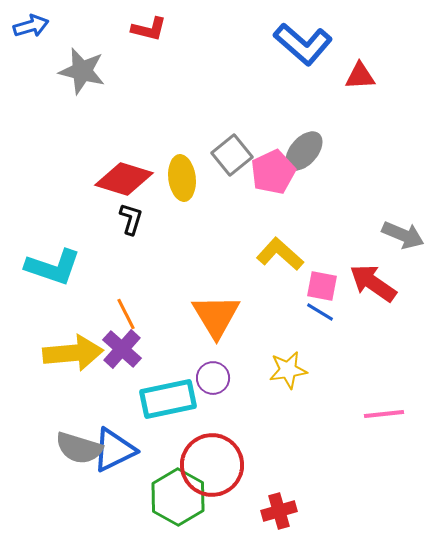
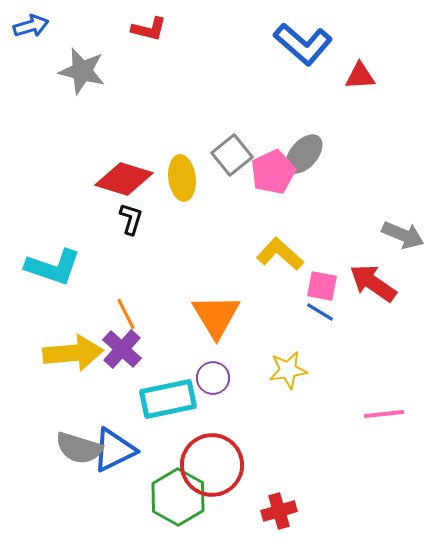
gray ellipse: moved 3 px down
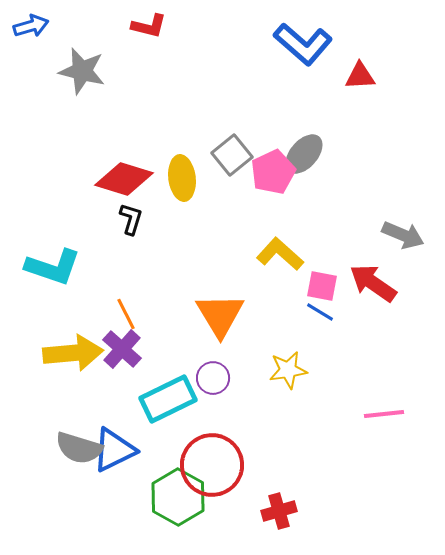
red L-shape: moved 3 px up
orange triangle: moved 4 px right, 1 px up
cyan rectangle: rotated 14 degrees counterclockwise
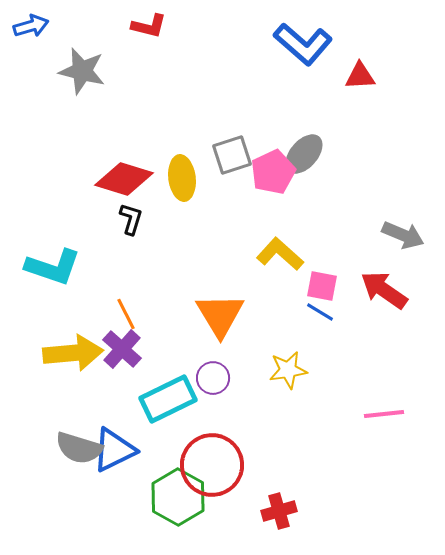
gray square: rotated 21 degrees clockwise
red arrow: moved 11 px right, 7 px down
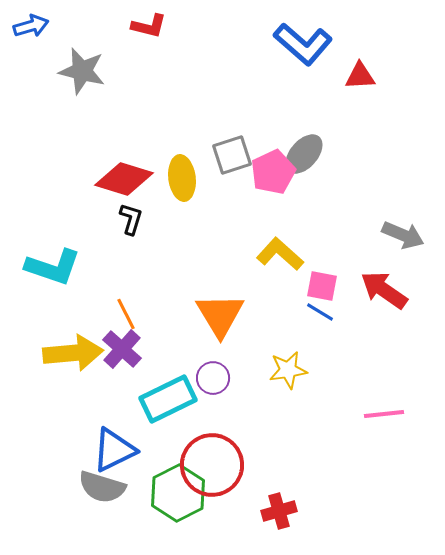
gray semicircle: moved 23 px right, 39 px down
green hexagon: moved 4 px up; rotated 4 degrees clockwise
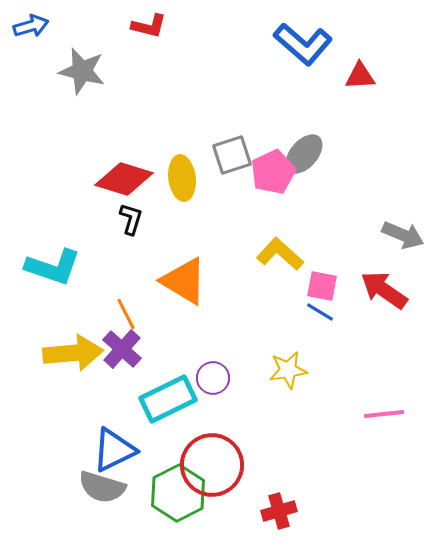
orange triangle: moved 36 px left, 34 px up; rotated 28 degrees counterclockwise
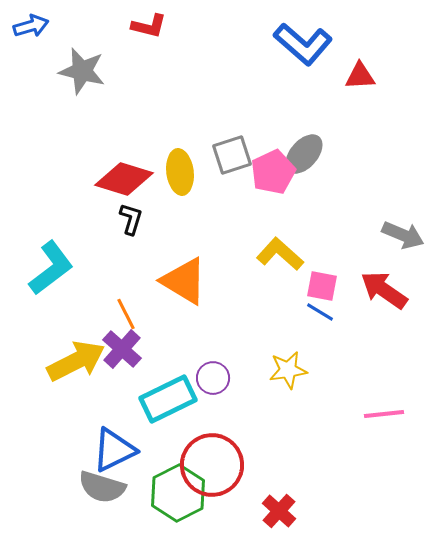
yellow ellipse: moved 2 px left, 6 px up
cyan L-shape: moved 2 px left, 1 px down; rotated 56 degrees counterclockwise
yellow arrow: moved 3 px right, 8 px down; rotated 22 degrees counterclockwise
red cross: rotated 32 degrees counterclockwise
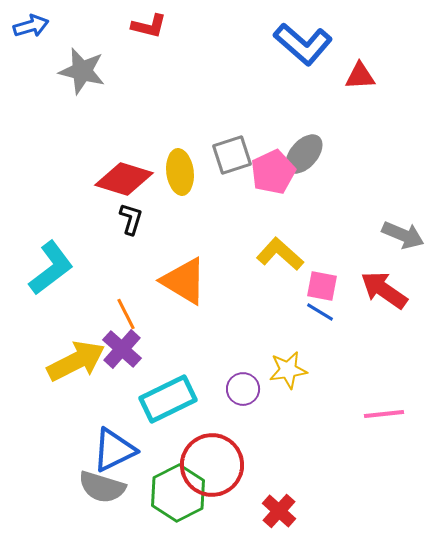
purple circle: moved 30 px right, 11 px down
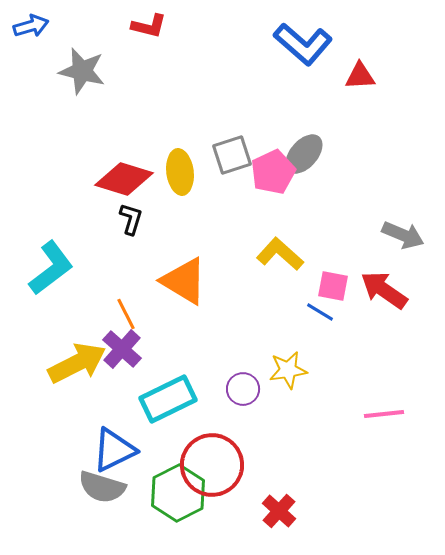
pink square: moved 11 px right
yellow arrow: moved 1 px right, 2 px down
